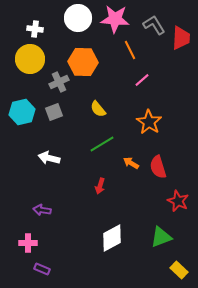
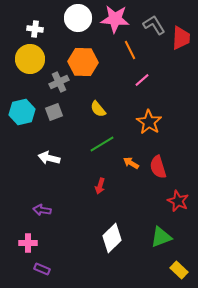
white diamond: rotated 16 degrees counterclockwise
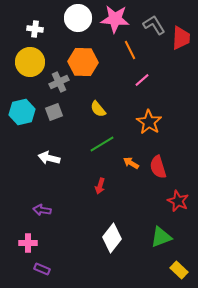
yellow circle: moved 3 px down
white diamond: rotated 8 degrees counterclockwise
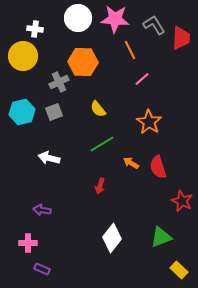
yellow circle: moved 7 px left, 6 px up
pink line: moved 1 px up
red star: moved 4 px right
